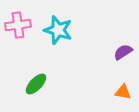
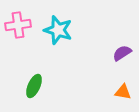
purple semicircle: moved 1 px left, 1 px down
green ellipse: moved 2 px left, 2 px down; rotated 20 degrees counterclockwise
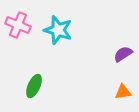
pink cross: rotated 30 degrees clockwise
purple semicircle: moved 1 px right, 1 px down
orange triangle: rotated 18 degrees counterclockwise
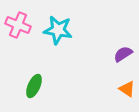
cyan star: rotated 8 degrees counterclockwise
orange triangle: moved 4 px right, 3 px up; rotated 42 degrees clockwise
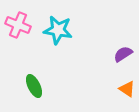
green ellipse: rotated 50 degrees counterclockwise
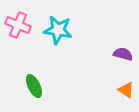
purple semicircle: rotated 48 degrees clockwise
orange triangle: moved 1 px left, 1 px down
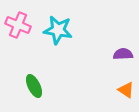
purple semicircle: rotated 18 degrees counterclockwise
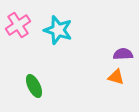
pink cross: rotated 35 degrees clockwise
cyan star: rotated 8 degrees clockwise
orange triangle: moved 10 px left, 13 px up; rotated 18 degrees counterclockwise
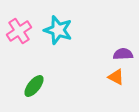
pink cross: moved 1 px right, 6 px down
orange triangle: rotated 12 degrees clockwise
green ellipse: rotated 65 degrees clockwise
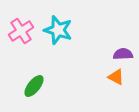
pink cross: moved 2 px right
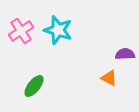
purple semicircle: moved 2 px right
orange triangle: moved 7 px left, 1 px down
